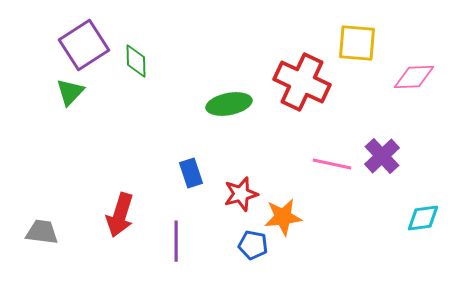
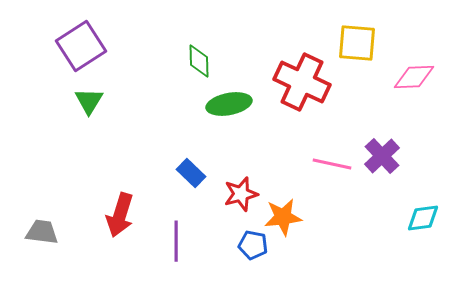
purple square: moved 3 px left, 1 px down
green diamond: moved 63 px right
green triangle: moved 19 px right, 9 px down; rotated 12 degrees counterclockwise
blue rectangle: rotated 28 degrees counterclockwise
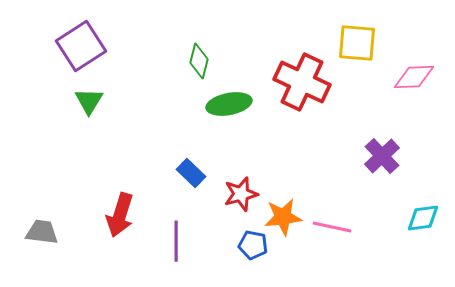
green diamond: rotated 16 degrees clockwise
pink line: moved 63 px down
